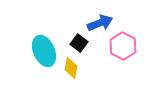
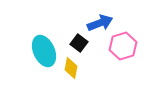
pink hexagon: rotated 16 degrees clockwise
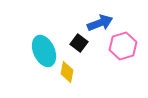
yellow diamond: moved 4 px left, 4 px down
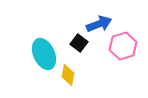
blue arrow: moved 1 px left, 1 px down
cyan ellipse: moved 3 px down
yellow diamond: moved 1 px right, 3 px down
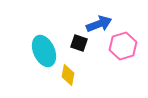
black square: rotated 18 degrees counterclockwise
cyan ellipse: moved 3 px up
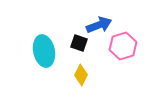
blue arrow: moved 1 px down
cyan ellipse: rotated 12 degrees clockwise
yellow diamond: moved 13 px right; rotated 15 degrees clockwise
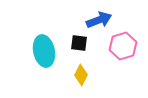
blue arrow: moved 5 px up
black square: rotated 12 degrees counterclockwise
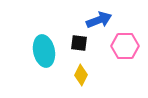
pink hexagon: moved 2 px right; rotated 16 degrees clockwise
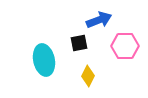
black square: rotated 18 degrees counterclockwise
cyan ellipse: moved 9 px down
yellow diamond: moved 7 px right, 1 px down
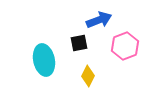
pink hexagon: rotated 20 degrees counterclockwise
